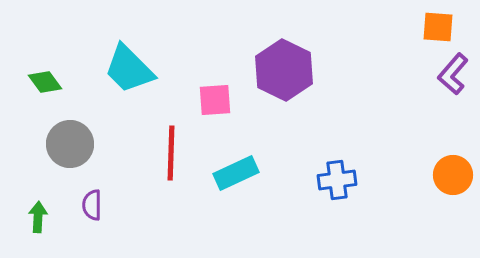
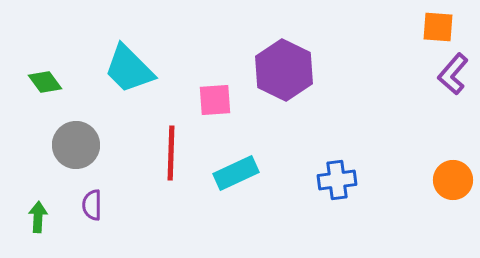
gray circle: moved 6 px right, 1 px down
orange circle: moved 5 px down
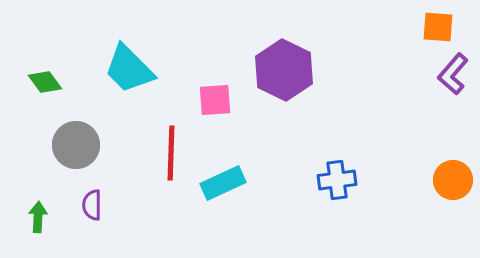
cyan rectangle: moved 13 px left, 10 px down
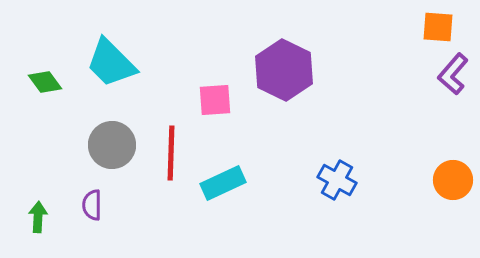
cyan trapezoid: moved 18 px left, 6 px up
gray circle: moved 36 px right
blue cross: rotated 36 degrees clockwise
